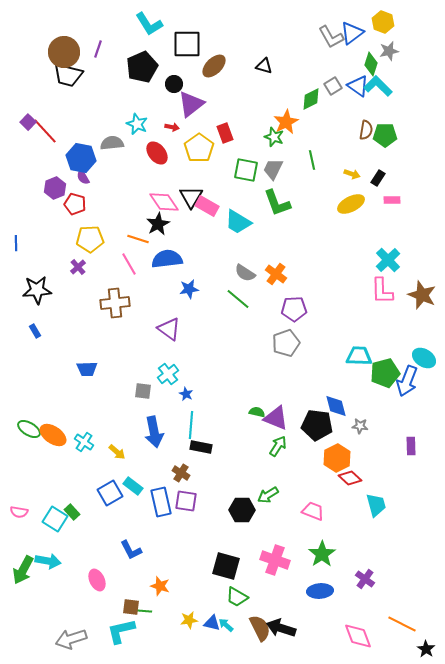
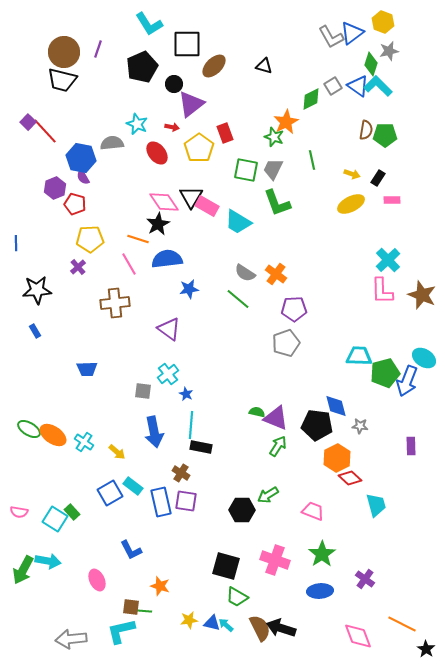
black trapezoid at (68, 75): moved 6 px left, 5 px down
gray arrow at (71, 639): rotated 12 degrees clockwise
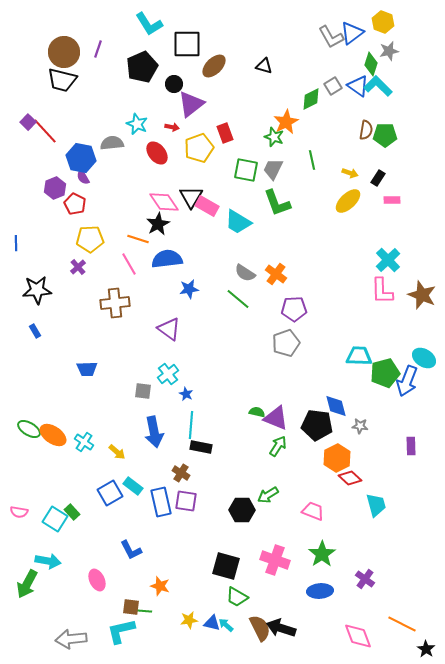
yellow pentagon at (199, 148): rotated 16 degrees clockwise
yellow arrow at (352, 174): moved 2 px left, 1 px up
red pentagon at (75, 204): rotated 10 degrees clockwise
yellow ellipse at (351, 204): moved 3 px left, 3 px up; rotated 16 degrees counterclockwise
green arrow at (23, 570): moved 4 px right, 14 px down
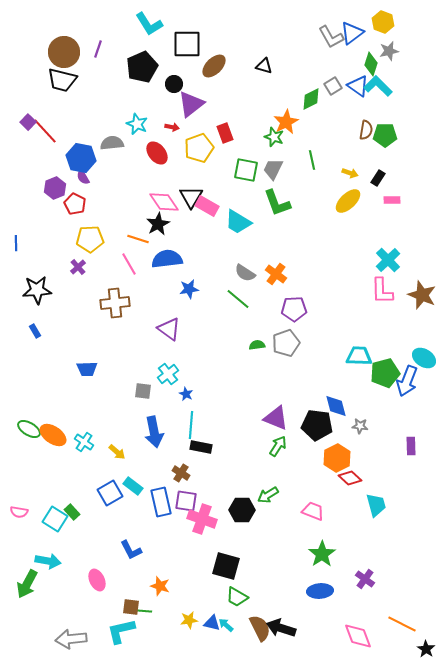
green semicircle at (257, 412): moved 67 px up; rotated 21 degrees counterclockwise
pink cross at (275, 560): moved 73 px left, 41 px up
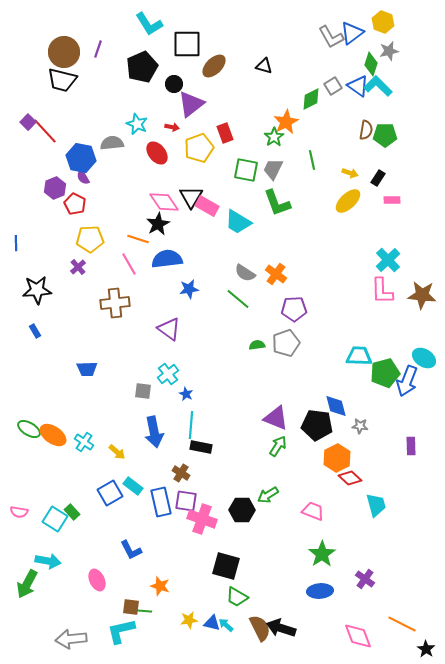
green star at (274, 137): rotated 18 degrees clockwise
brown star at (422, 295): rotated 16 degrees counterclockwise
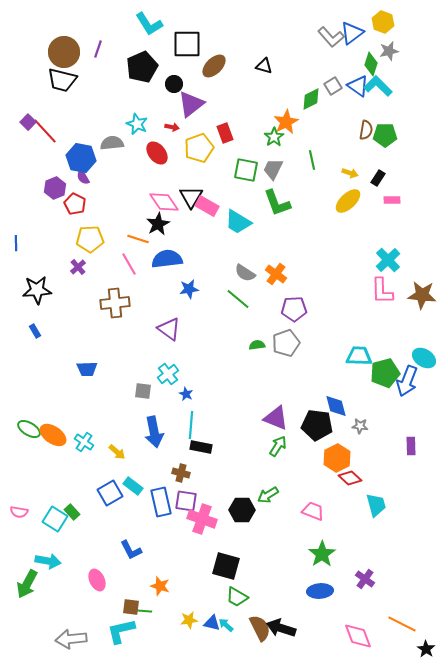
gray L-shape at (331, 37): rotated 12 degrees counterclockwise
brown cross at (181, 473): rotated 18 degrees counterclockwise
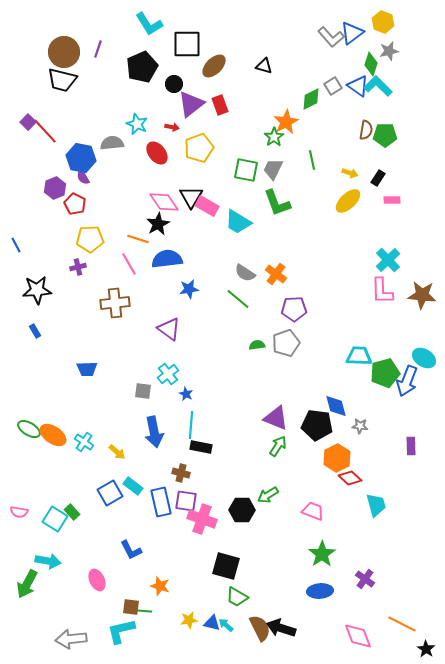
red rectangle at (225, 133): moved 5 px left, 28 px up
blue line at (16, 243): moved 2 px down; rotated 28 degrees counterclockwise
purple cross at (78, 267): rotated 28 degrees clockwise
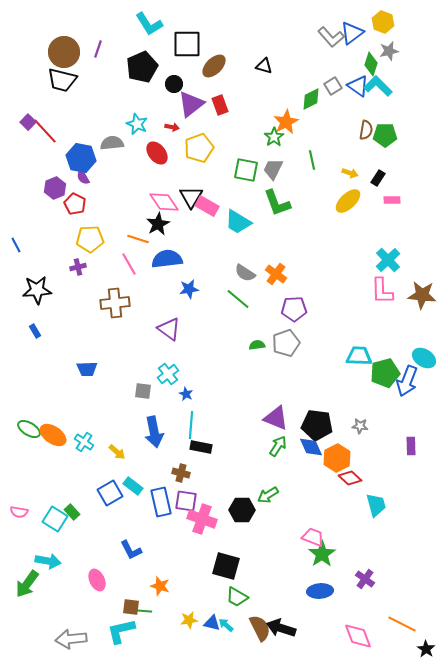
blue diamond at (336, 406): moved 25 px left, 41 px down; rotated 10 degrees counterclockwise
pink trapezoid at (313, 511): moved 26 px down
green arrow at (27, 584): rotated 8 degrees clockwise
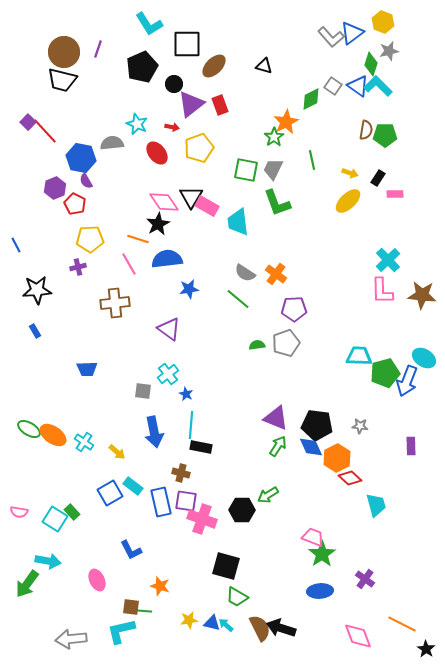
gray square at (333, 86): rotated 24 degrees counterclockwise
purple semicircle at (83, 177): moved 3 px right, 4 px down
pink rectangle at (392, 200): moved 3 px right, 6 px up
cyan trapezoid at (238, 222): rotated 52 degrees clockwise
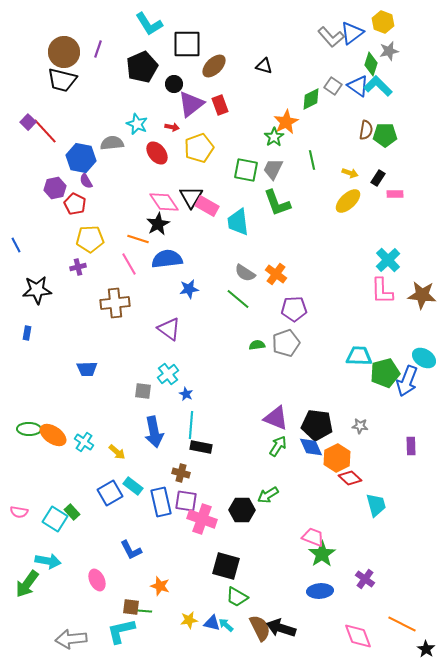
purple hexagon at (55, 188): rotated 10 degrees clockwise
blue rectangle at (35, 331): moved 8 px left, 2 px down; rotated 40 degrees clockwise
green ellipse at (29, 429): rotated 30 degrees counterclockwise
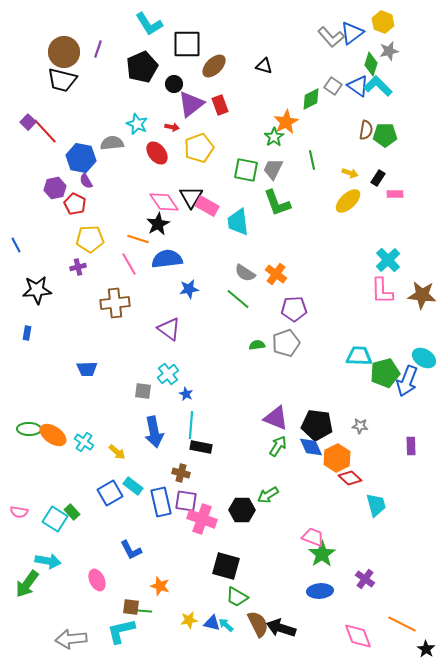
brown semicircle at (260, 628): moved 2 px left, 4 px up
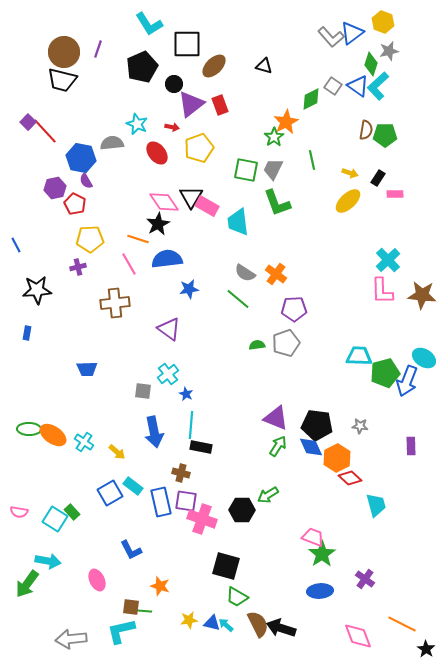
cyan L-shape at (378, 86): rotated 88 degrees counterclockwise
